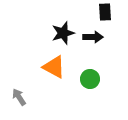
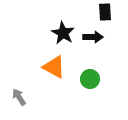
black star: rotated 25 degrees counterclockwise
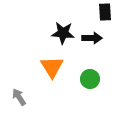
black star: rotated 25 degrees counterclockwise
black arrow: moved 1 px left, 1 px down
orange triangle: moved 2 px left; rotated 30 degrees clockwise
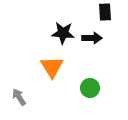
green circle: moved 9 px down
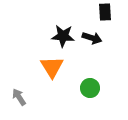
black star: moved 3 px down
black arrow: rotated 18 degrees clockwise
